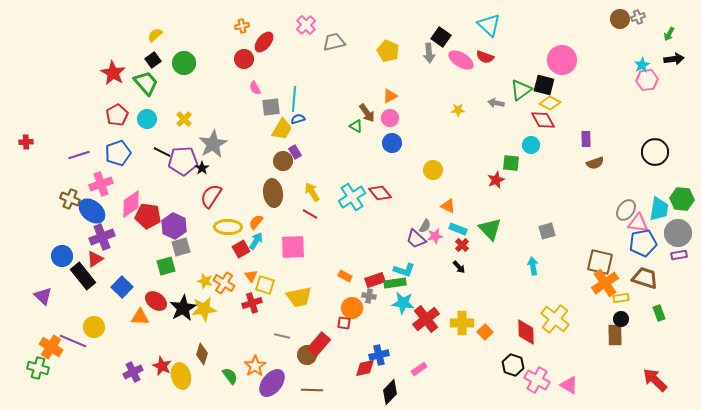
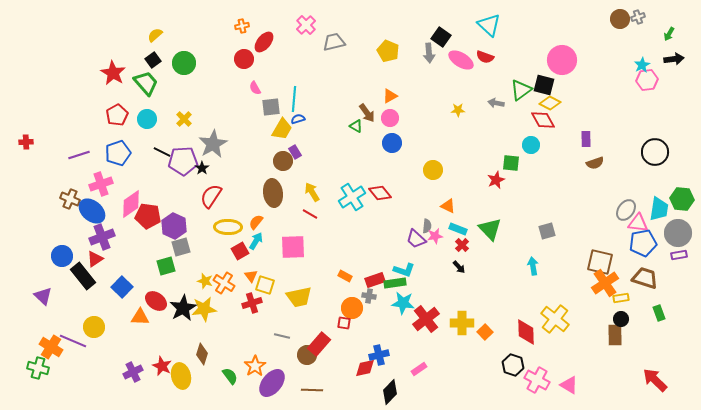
gray semicircle at (425, 226): moved 2 px right; rotated 24 degrees counterclockwise
red square at (241, 249): moved 1 px left, 2 px down
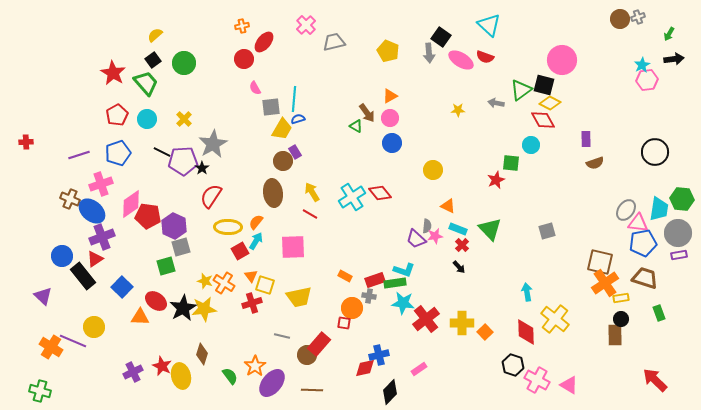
cyan arrow at (533, 266): moved 6 px left, 26 px down
green cross at (38, 368): moved 2 px right, 23 px down
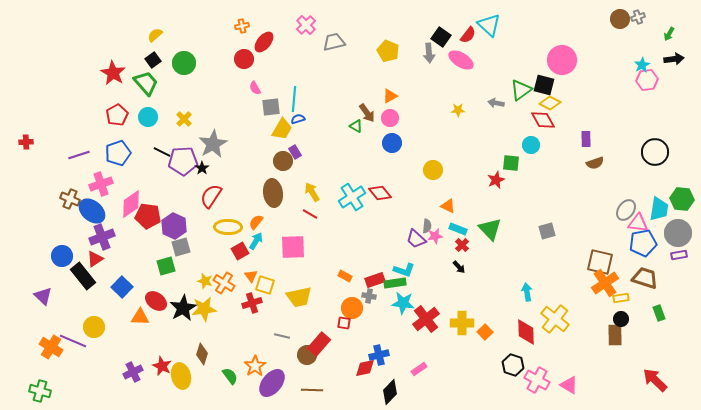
red semicircle at (485, 57): moved 17 px left, 22 px up; rotated 72 degrees counterclockwise
cyan circle at (147, 119): moved 1 px right, 2 px up
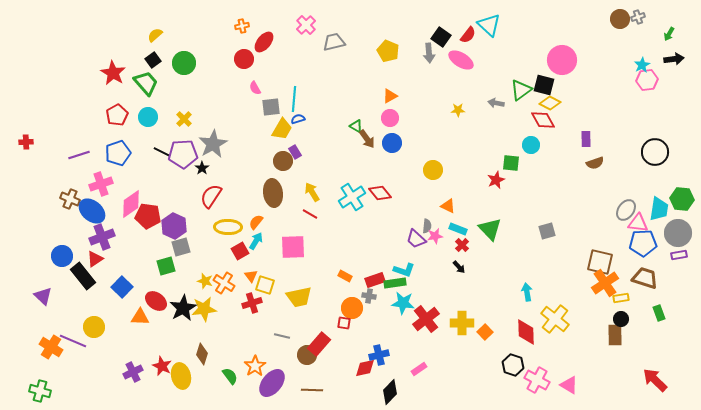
brown arrow at (367, 113): moved 26 px down
purple pentagon at (183, 161): moved 7 px up
blue pentagon at (643, 243): rotated 8 degrees clockwise
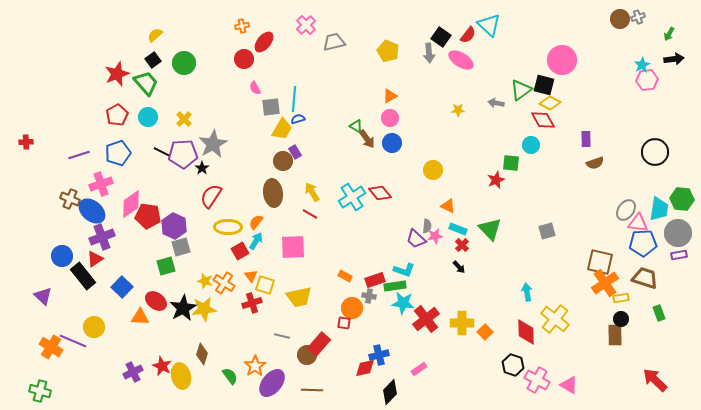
red star at (113, 73): moved 4 px right, 1 px down; rotated 20 degrees clockwise
green rectangle at (395, 283): moved 3 px down
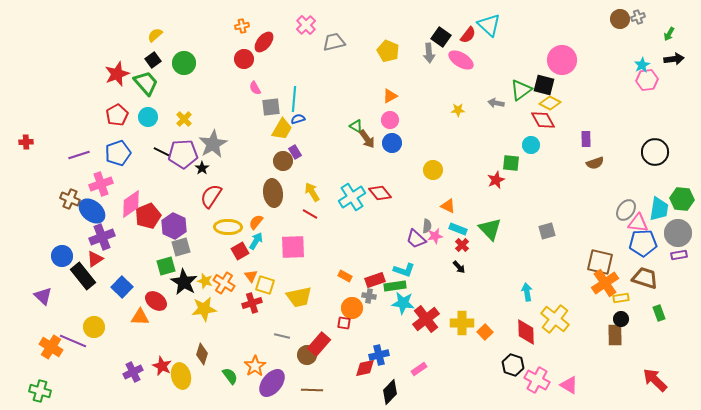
pink circle at (390, 118): moved 2 px down
red pentagon at (148, 216): rotated 30 degrees counterclockwise
black star at (183, 308): moved 1 px right, 26 px up; rotated 12 degrees counterclockwise
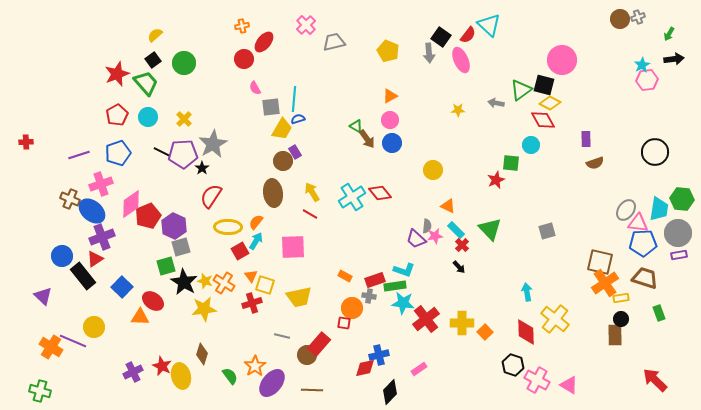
pink ellipse at (461, 60): rotated 35 degrees clockwise
cyan rectangle at (458, 229): moved 2 px left, 1 px down; rotated 24 degrees clockwise
red ellipse at (156, 301): moved 3 px left
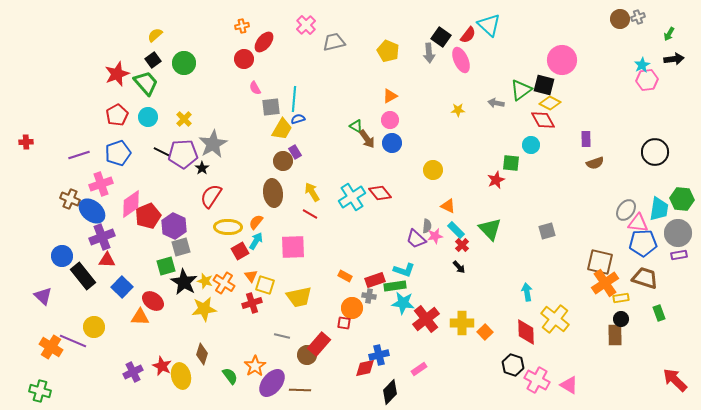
red triangle at (95, 259): moved 12 px right, 1 px down; rotated 36 degrees clockwise
red arrow at (655, 380): moved 20 px right
brown line at (312, 390): moved 12 px left
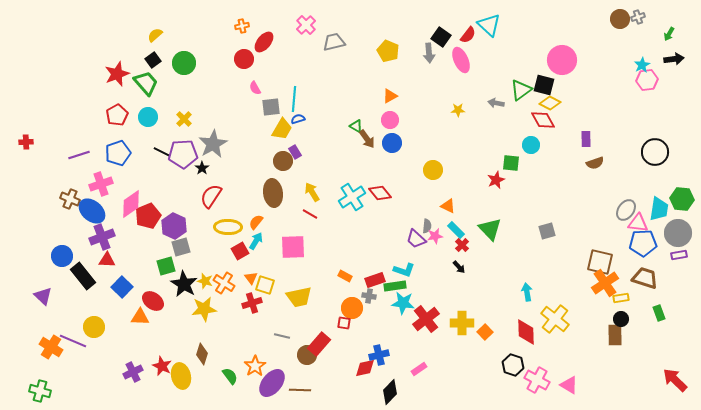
orange triangle at (251, 276): moved 2 px down
black star at (184, 282): moved 2 px down
